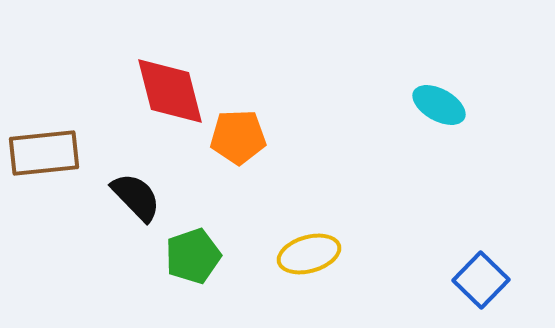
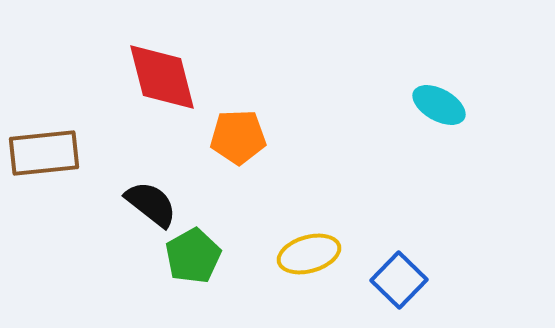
red diamond: moved 8 px left, 14 px up
black semicircle: moved 15 px right, 7 px down; rotated 8 degrees counterclockwise
green pentagon: rotated 10 degrees counterclockwise
blue square: moved 82 px left
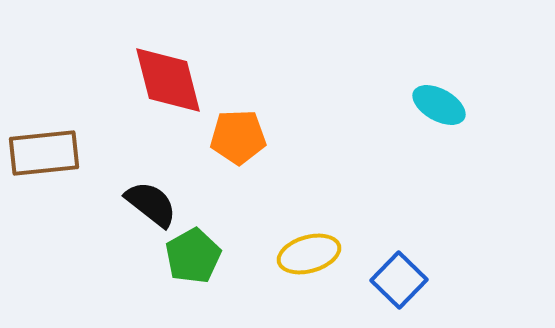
red diamond: moved 6 px right, 3 px down
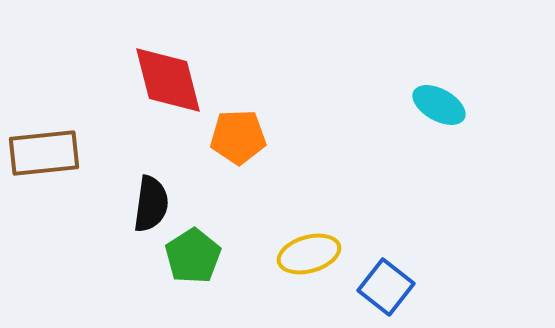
black semicircle: rotated 60 degrees clockwise
green pentagon: rotated 4 degrees counterclockwise
blue square: moved 13 px left, 7 px down; rotated 6 degrees counterclockwise
